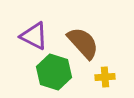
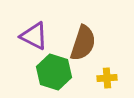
brown semicircle: rotated 60 degrees clockwise
yellow cross: moved 2 px right, 1 px down
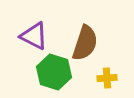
brown semicircle: moved 2 px right
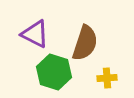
purple triangle: moved 1 px right, 2 px up
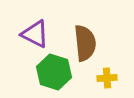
brown semicircle: rotated 24 degrees counterclockwise
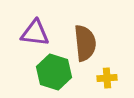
purple triangle: moved 1 px up; rotated 20 degrees counterclockwise
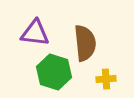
yellow cross: moved 1 px left, 1 px down
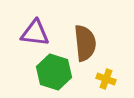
yellow cross: rotated 24 degrees clockwise
